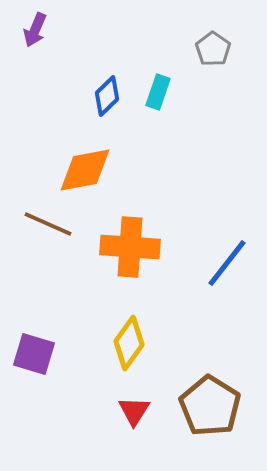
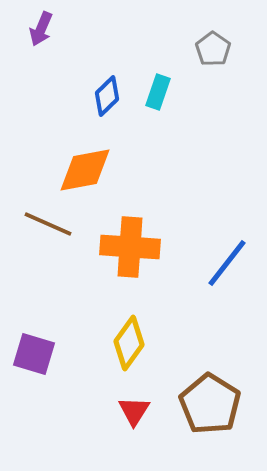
purple arrow: moved 6 px right, 1 px up
brown pentagon: moved 2 px up
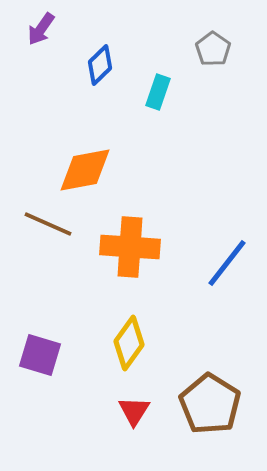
purple arrow: rotated 12 degrees clockwise
blue diamond: moved 7 px left, 31 px up
purple square: moved 6 px right, 1 px down
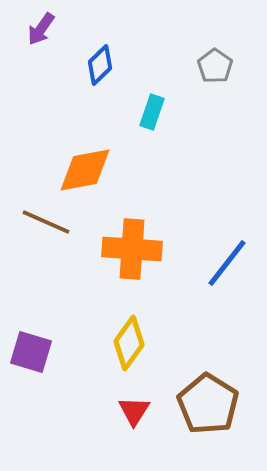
gray pentagon: moved 2 px right, 17 px down
cyan rectangle: moved 6 px left, 20 px down
brown line: moved 2 px left, 2 px up
orange cross: moved 2 px right, 2 px down
purple square: moved 9 px left, 3 px up
brown pentagon: moved 2 px left
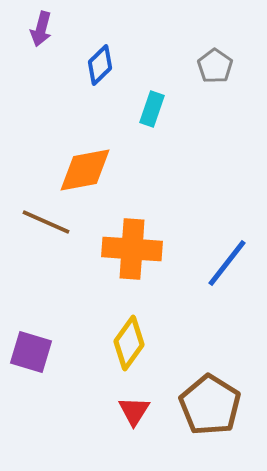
purple arrow: rotated 20 degrees counterclockwise
cyan rectangle: moved 3 px up
brown pentagon: moved 2 px right, 1 px down
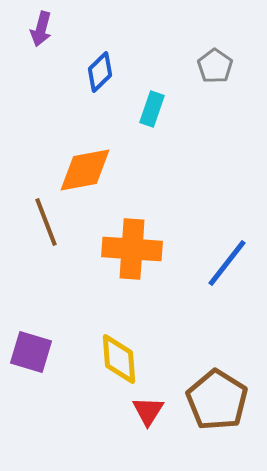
blue diamond: moved 7 px down
brown line: rotated 45 degrees clockwise
yellow diamond: moved 10 px left, 16 px down; rotated 40 degrees counterclockwise
brown pentagon: moved 7 px right, 5 px up
red triangle: moved 14 px right
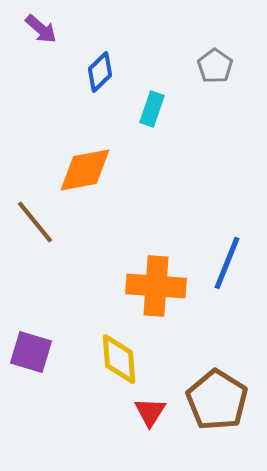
purple arrow: rotated 64 degrees counterclockwise
brown line: moved 11 px left; rotated 18 degrees counterclockwise
orange cross: moved 24 px right, 37 px down
blue line: rotated 16 degrees counterclockwise
red triangle: moved 2 px right, 1 px down
